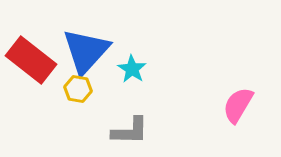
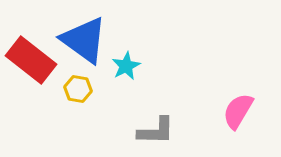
blue triangle: moved 2 px left, 11 px up; rotated 36 degrees counterclockwise
cyan star: moved 6 px left, 3 px up; rotated 12 degrees clockwise
pink semicircle: moved 6 px down
gray L-shape: moved 26 px right
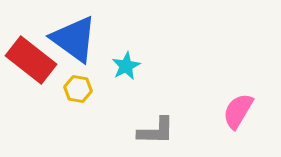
blue triangle: moved 10 px left, 1 px up
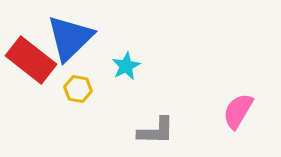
blue triangle: moved 4 px left, 1 px up; rotated 40 degrees clockwise
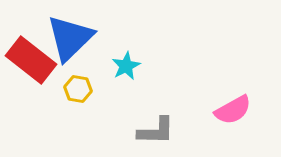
pink semicircle: moved 5 px left, 1 px up; rotated 150 degrees counterclockwise
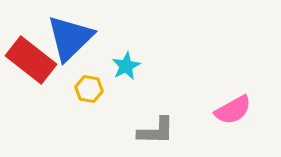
yellow hexagon: moved 11 px right
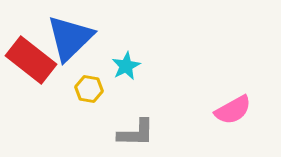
gray L-shape: moved 20 px left, 2 px down
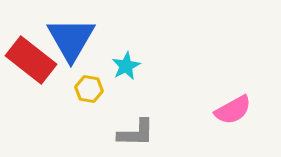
blue triangle: moved 1 px right, 1 px down; rotated 16 degrees counterclockwise
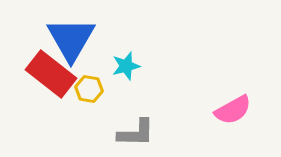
red rectangle: moved 20 px right, 14 px down
cyan star: rotated 12 degrees clockwise
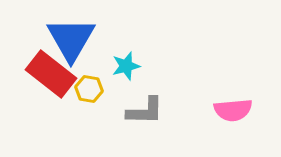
pink semicircle: rotated 24 degrees clockwise
gray L-shape: moved 9 px right, 22 px up
